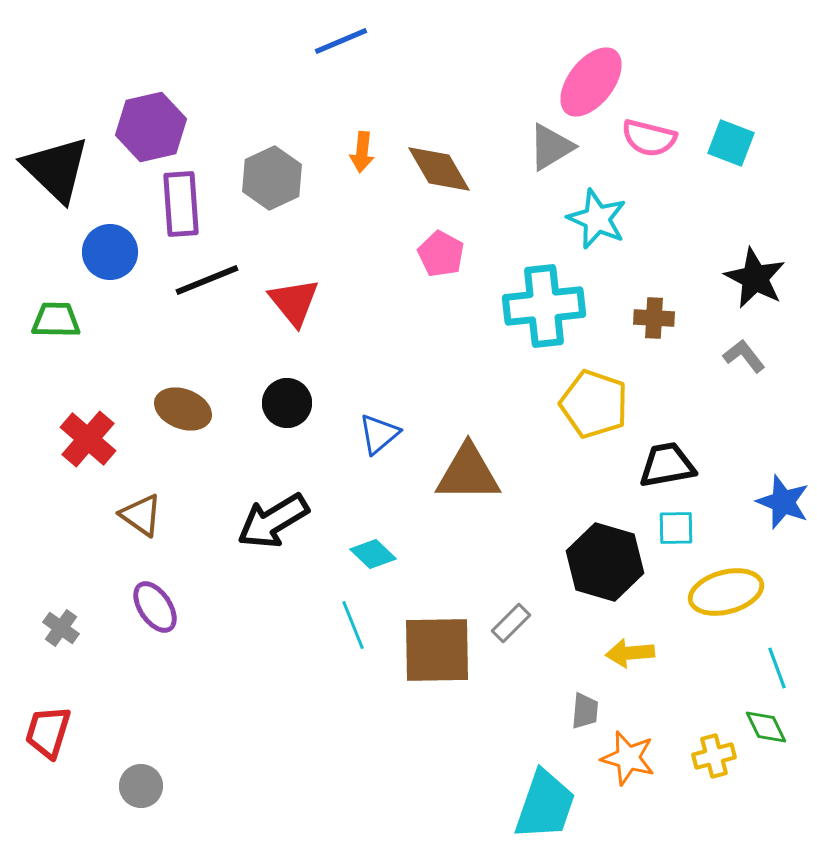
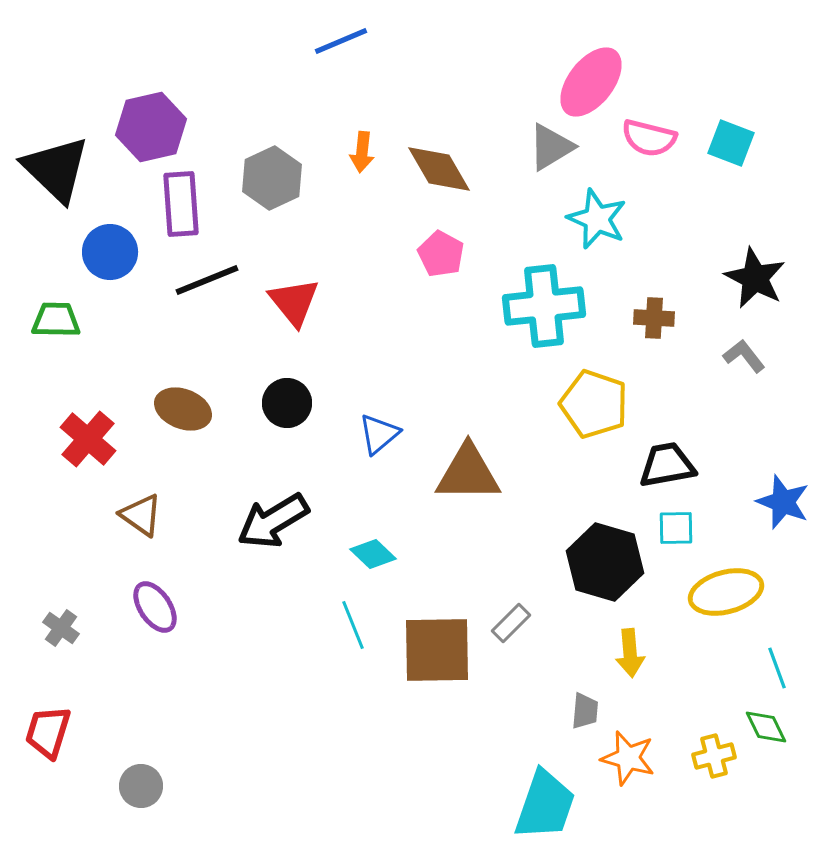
yellow arrow at (630, 653): rotated 90 degrees counterclockwise
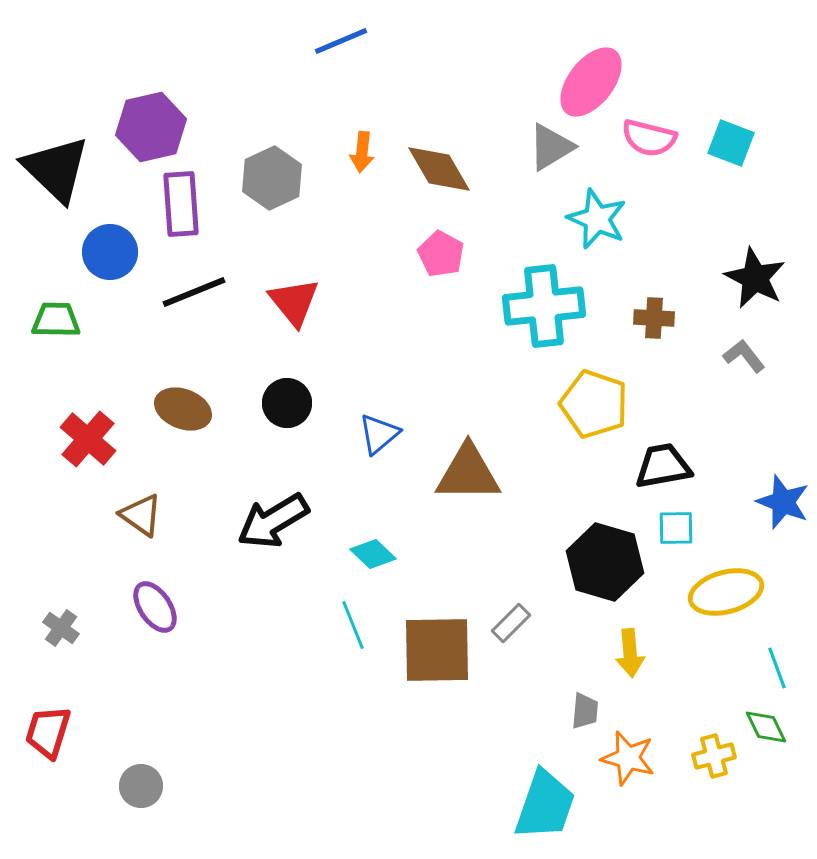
black line at (207, 280): moved 13 px left, 12 px down
black trapezoid at (667, 465): moved 4 px left, 1 px down
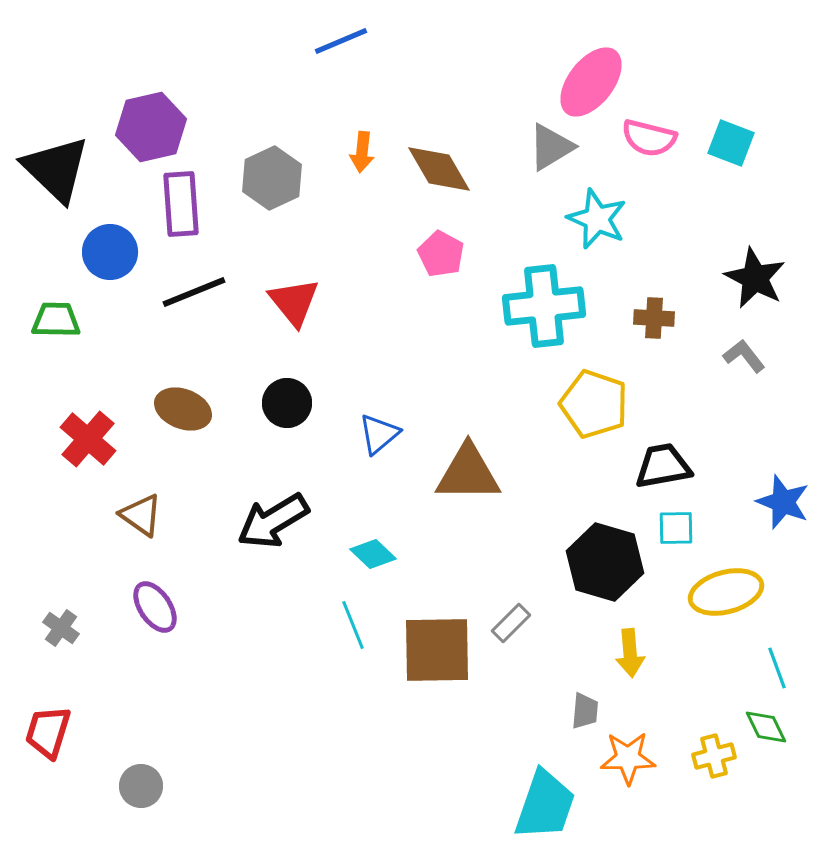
orange star at (628, 758): rotated 16 degrees counterclockwise
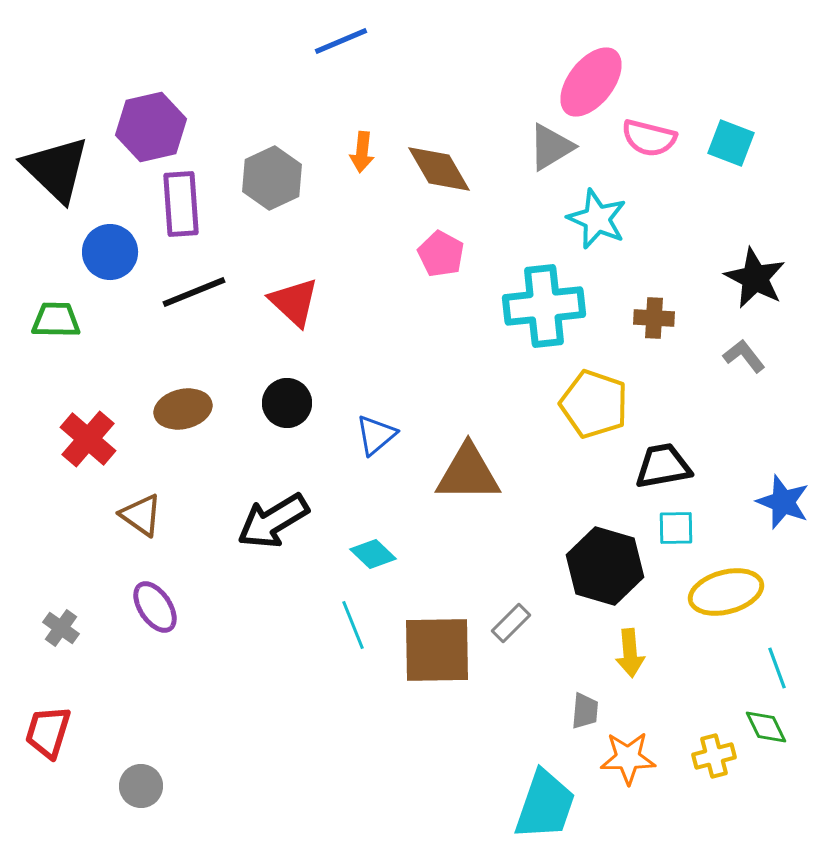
red triangle at (294, 302): rotated 8 degrees counterclockwise
brown ellipse at (183, 409): rotated 34 degrees counterclockwise
blue triangle at (379, 434): moved 3 px left, 1 px down
black hexagon at (605, 562): moved 4 px down
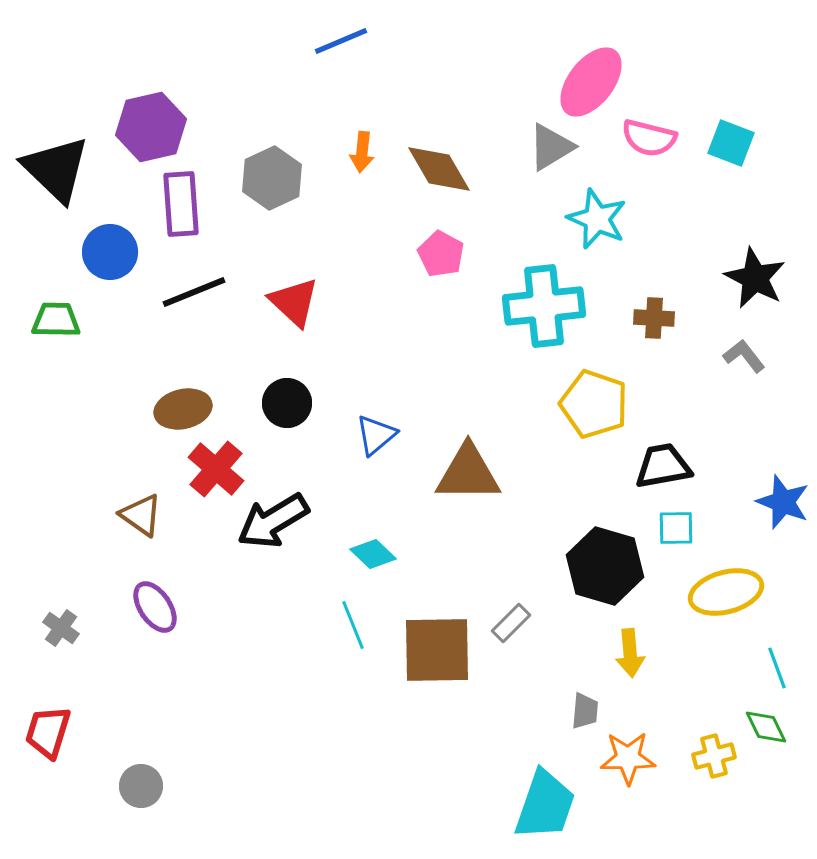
red cross at (88, 439): moved 128 px right, 30 px down
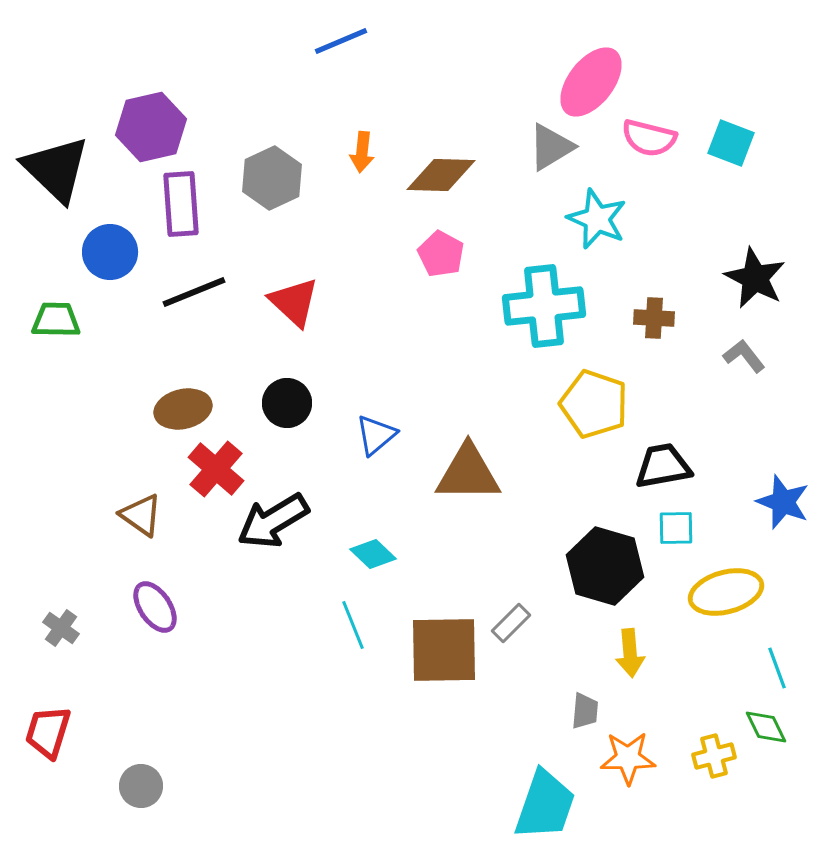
brown diamond at (439, 169): moved 2 px right, 6 px down; rotated 58 degrees counterclockwise
brown square at (437, 650): moved 7 px right
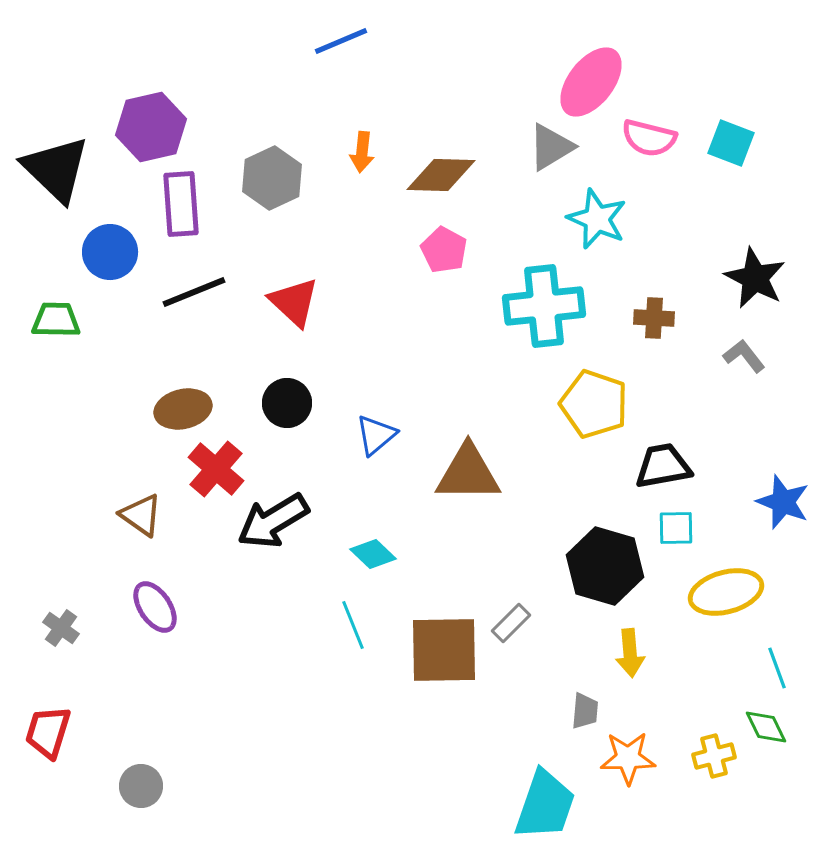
pink pentagon at (441, 254): moved 3 px right, 4 px up
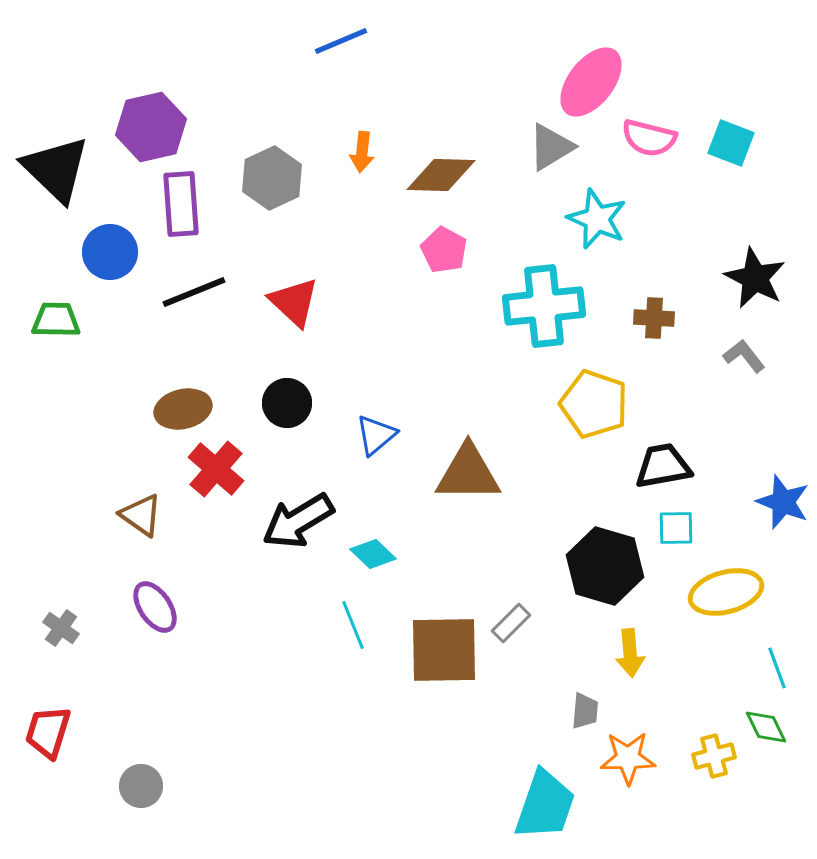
black arrow at (273, 521): moved 25 px right
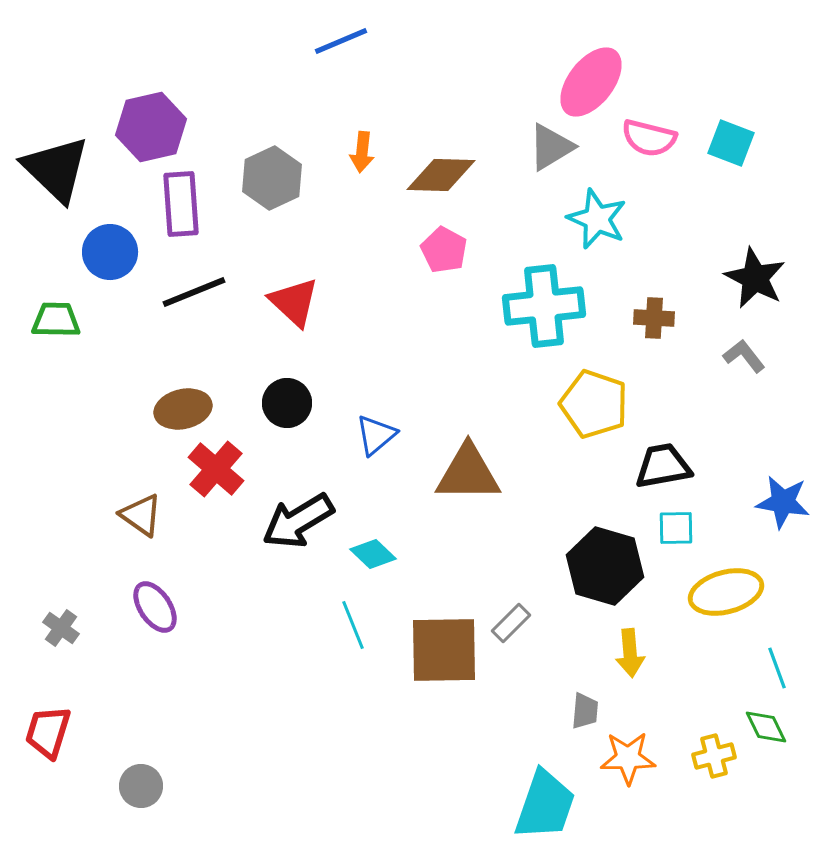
blue star at (783, 502): rotated 12 degrees counterclockwise
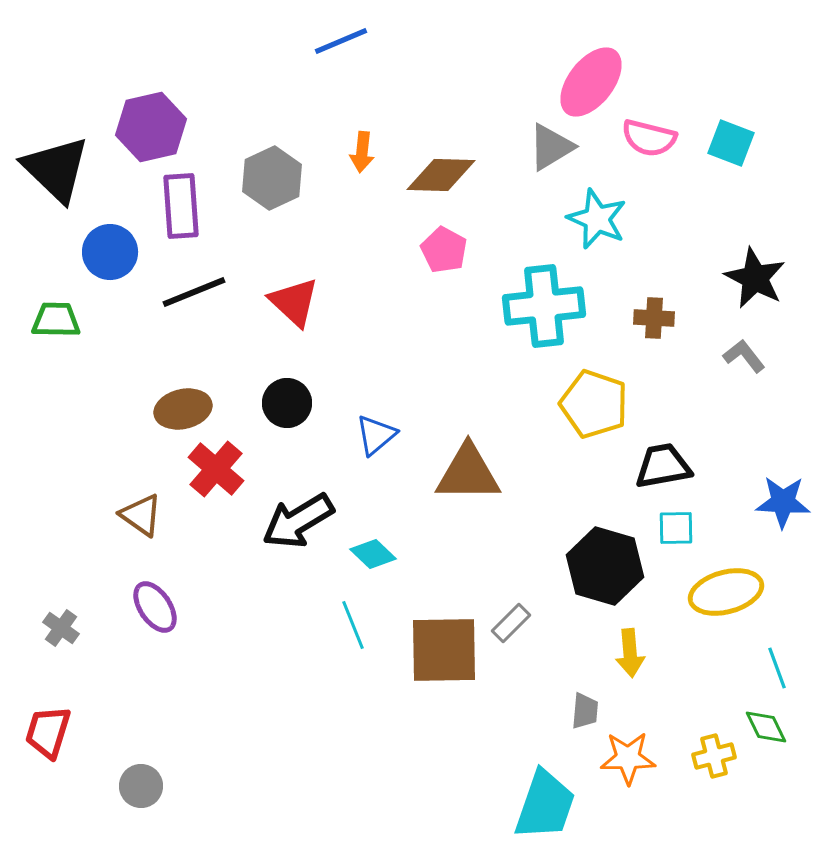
purple rectangle at (181, 204): moved 2 px down
blue star at (783, 502): rotated 6 degrees counterclockwise
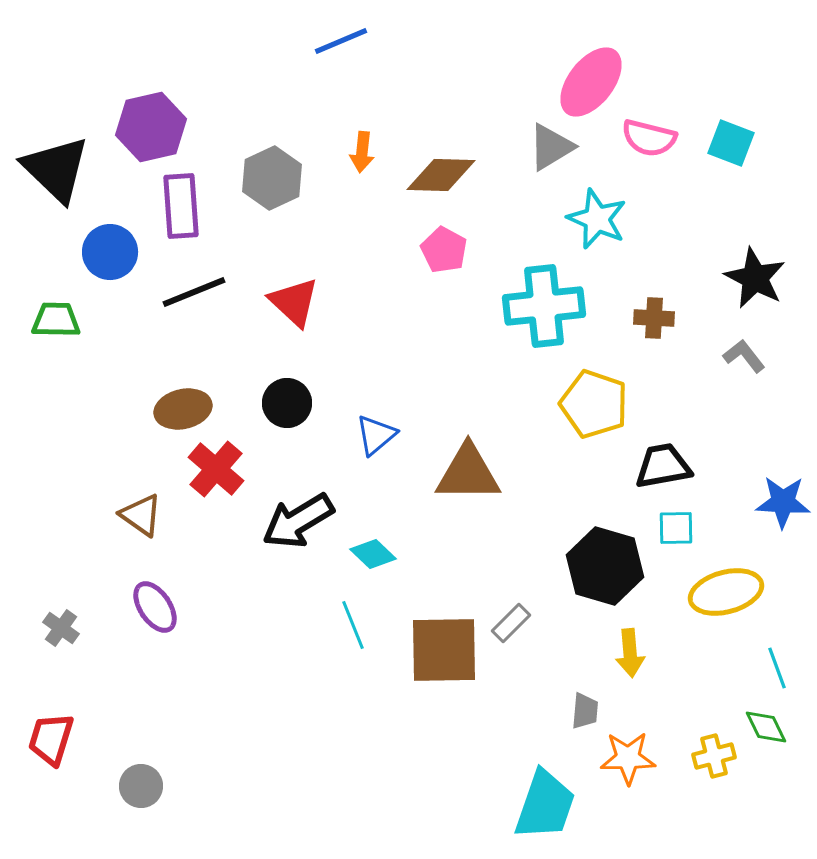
red trapezoid at (48, 732): moved 3 px right, 7 px down
